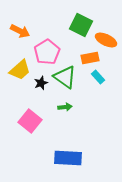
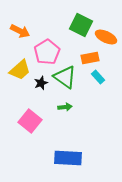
orange ellipse: moved 3 px up
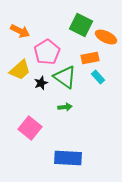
pink square: moved 7 px down
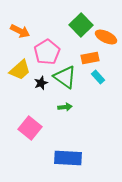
green square: rotated 20 degrees clockwise
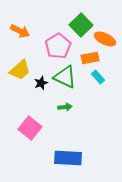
orange ellipse: moved 1 px left, 2 px down
pink pentagon: moved 11 px right, 6 px up
green triangle: rotated 10 degrees counterclockwise
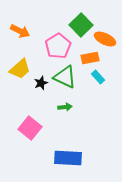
yellow trapezoid: moved 1 px up
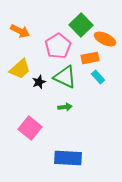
black star: moved 2 px left, 1 px up
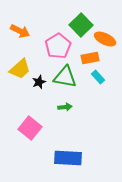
green triangle: rotated 15 degrees counterclockwise
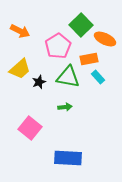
orange rectangle: moved 1 px left, 1 px down
green triangle: moved 3 px right
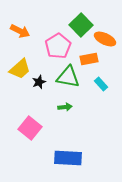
cyan rectangle: moved 3 px right, 7 px down
